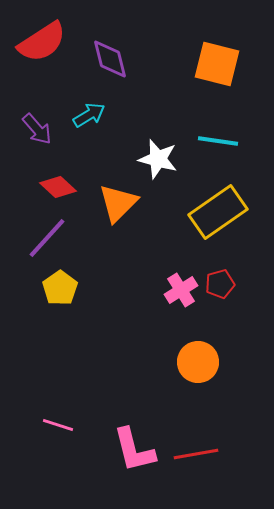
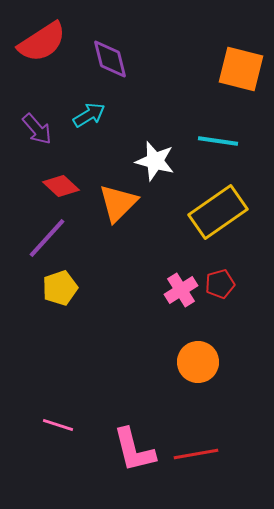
orange square: moved 24 px right, 5 px down
white star: moved 3 px left, 2 px down
red diamond: moved 3 px right, 1 px up
yellow pentagon: rotated 16 degrees clockwise
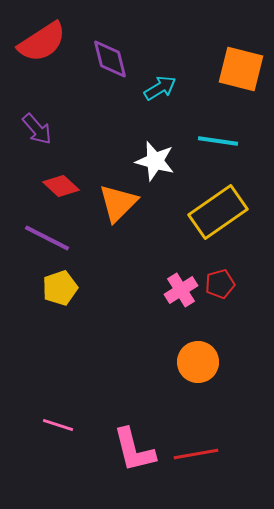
cyan arrow: moved 71 px right, 27 px up
purple line: rotated 75 degrees clockwise
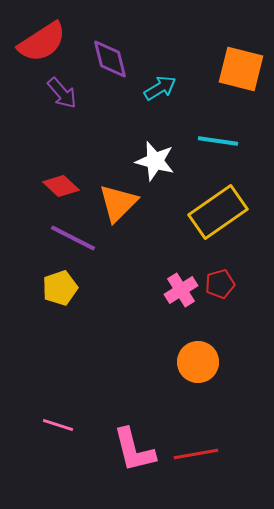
purple arrow: moved 25 px right, 36 px up
purple line: moved 26 px right
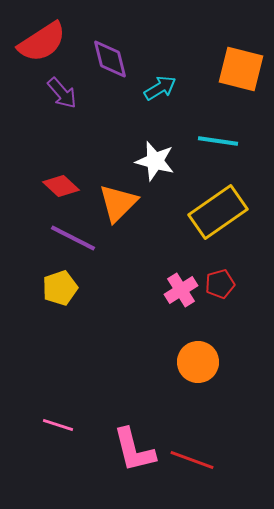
red line: moved 4 px left, 6 px down; rotated 30 degrees clockwise
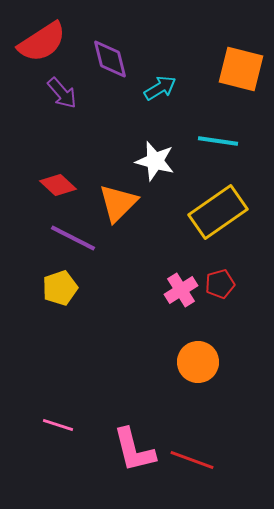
red diamond: moved 3 px left, 1 px up
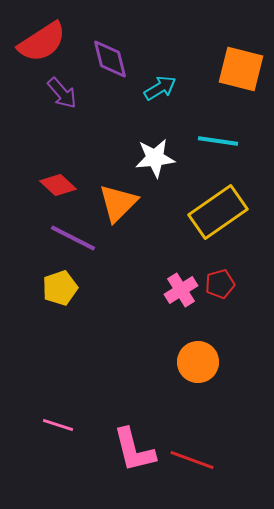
white star: moved 3 px up; rotated 21 degrees counterclockwise
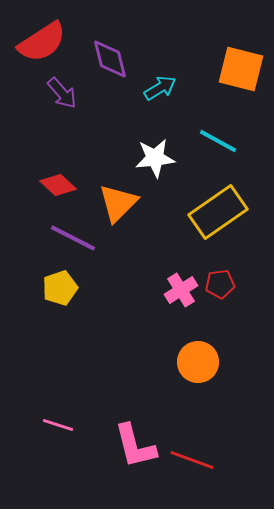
cyan line: rotated 21 degrees clockwise
red pentagon: rotated 8 degrees clockwise
pink L-shape: moved 1 px right, 4 px up
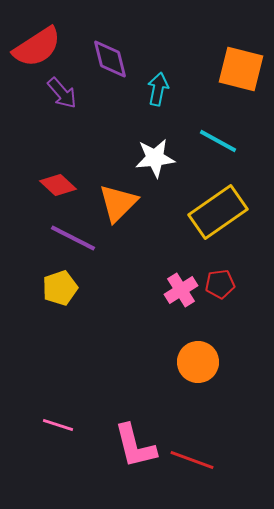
red semicircle: moved 5 px left, 5 px down
cyan arrow: moved 2 px left, 1 px down; rotated 48 degrees counterclockwise
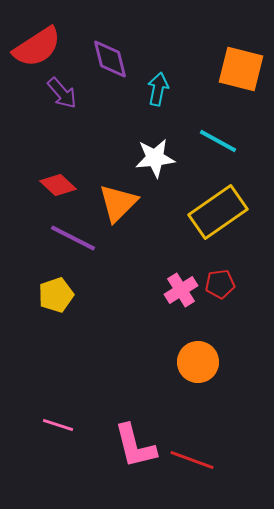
yellow pentagon: moved 4 px left, 7 px down
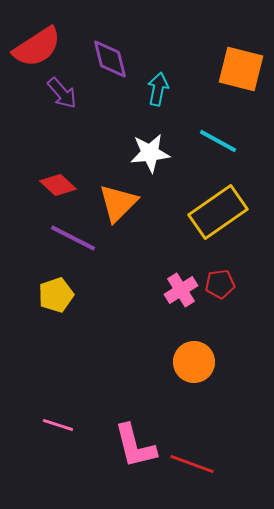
white star: moved 5 px left, 5 px up
orange circle: moved 4 px left
red line: moved 4 px down
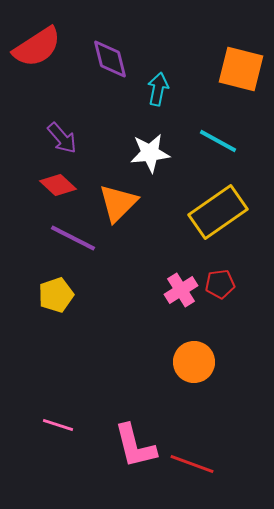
purple arrow: moved 45 px down
